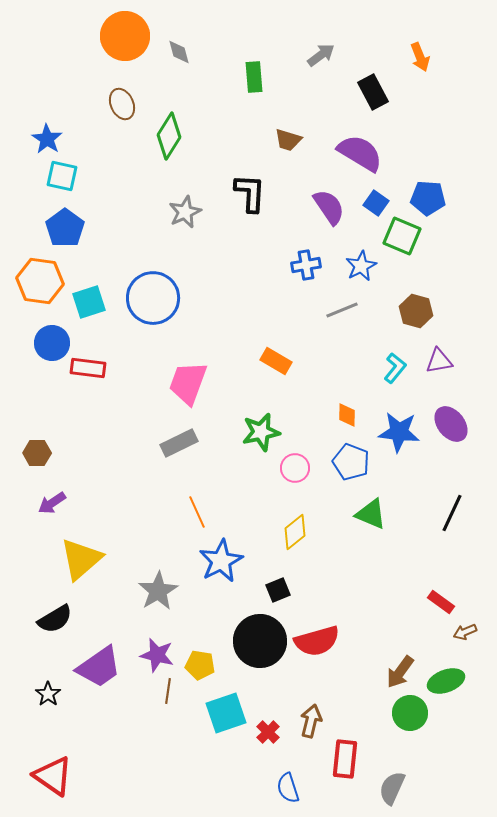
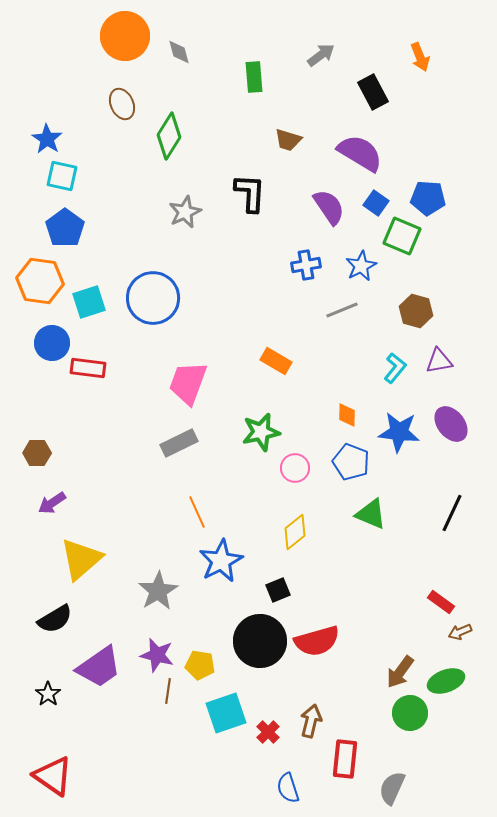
brown arrow at (465, 632): moved 5 px left
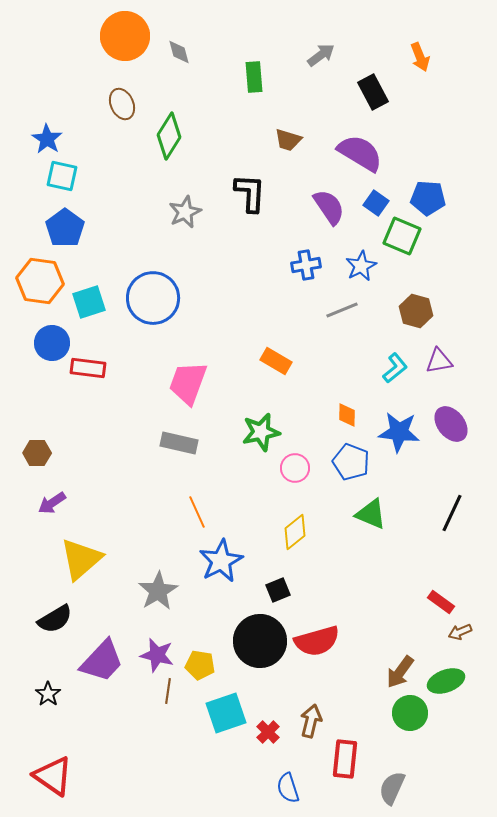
cyan L-shape at (395, 368): rotated 12 degrees clockwise
gray rectangle at (179, 443): rotated 39 degrees clockwise
purple trapezoid at (99, 667): moved 3 px right, 6 px up; rotated 12 degrees counterclockwise
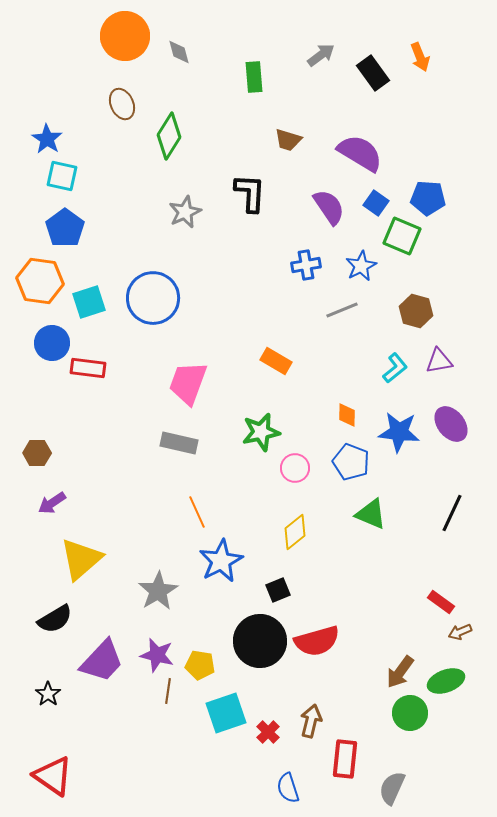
black rectangle at (373, 92): moved 19 px up; rotated 8 degrees counterclockwise
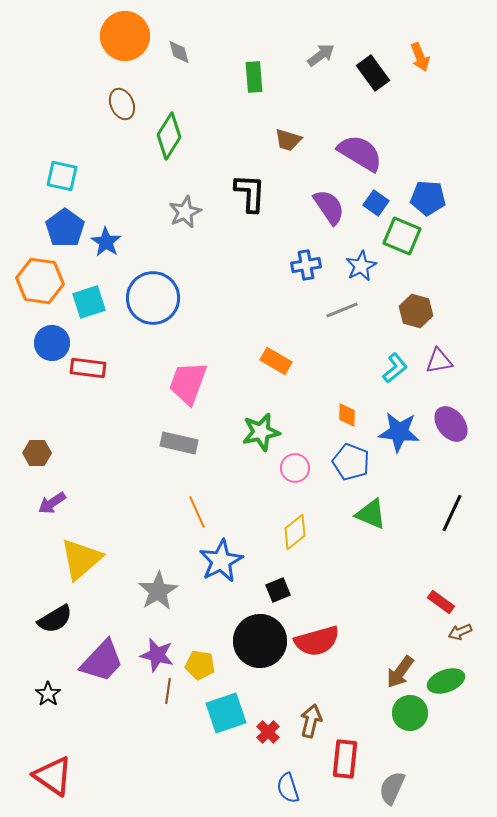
blue star at (47, 139): moved 59 px right, 103 px down
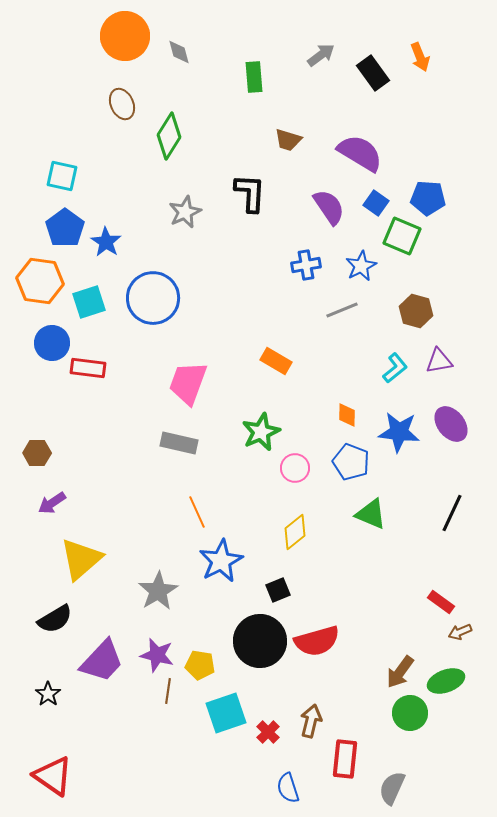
green star at (261, 432): rotated 12 degrees counterclockwise
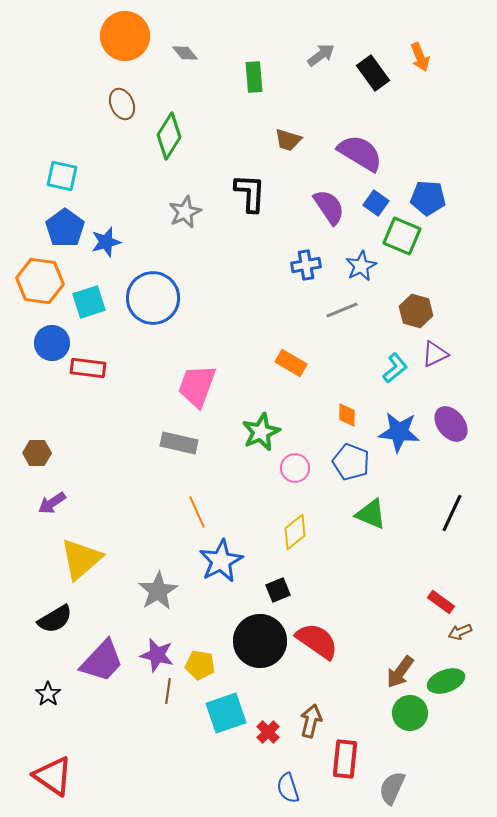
gray diamond at (179, 52): moved 6 px right, 1 px down; rotated 24 degrees counterclockwise
blue star at (106, 242): rotated 24 degrees clockwise
orange rectangle at (276, 361): moved 15 px right, 2 px down
purple triangle at (439, 361): moved 4 px left, 7 px up; rotated 16 degrees counterclockwise
pink trapezoid at (188, 383): moved 9 px right, 3 px down
red semicircle at (317, 641): rotated 129 degrees counterclockwise
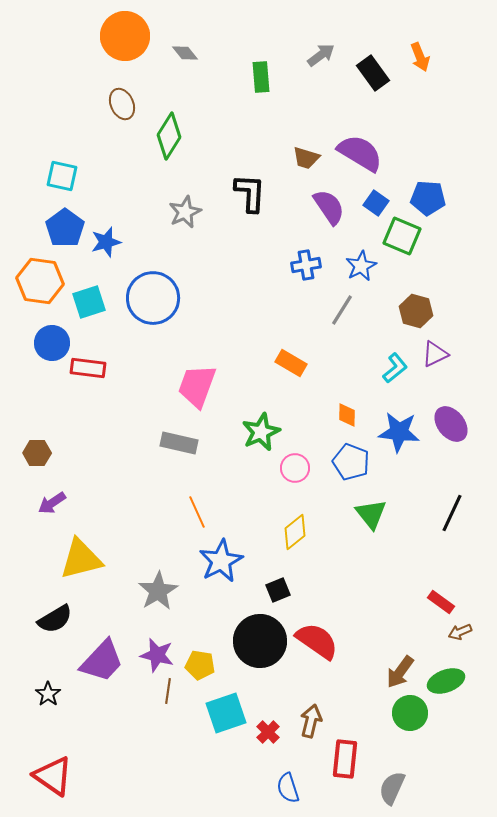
green rectangle at (254, 77): moved 7 px right
brown trapezoid at (288, 140): moved 18 px right, 18 px down
gray line at (342, 310): rotated 36 degrees counterclockwise
green triangle at (371, 514): rotated 28 degrees clockwise
yellow triangle at (81, 559): rotated 27 degrees clockwise
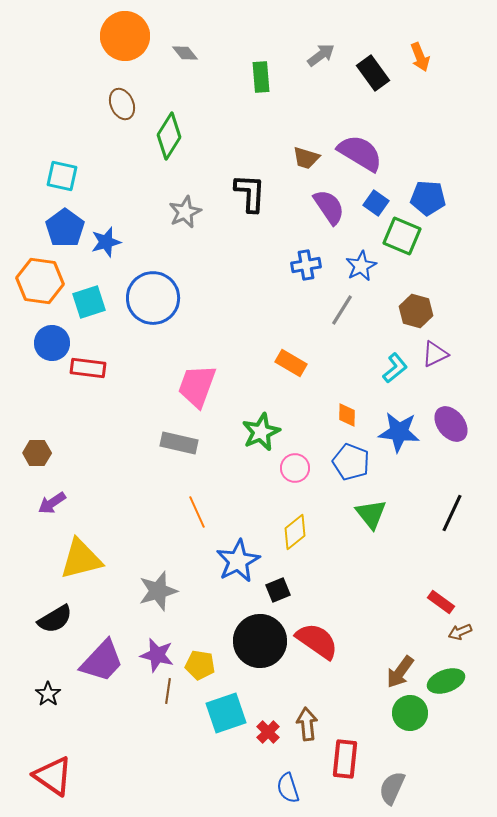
blue star at (221, 561): moved 17 px right
gray star at (158, 591): rotated 15 degrees clockwise
brown arrow at (311, 721): moved 4 px left, 3 px down; rotated 20 degrees counterclockwise
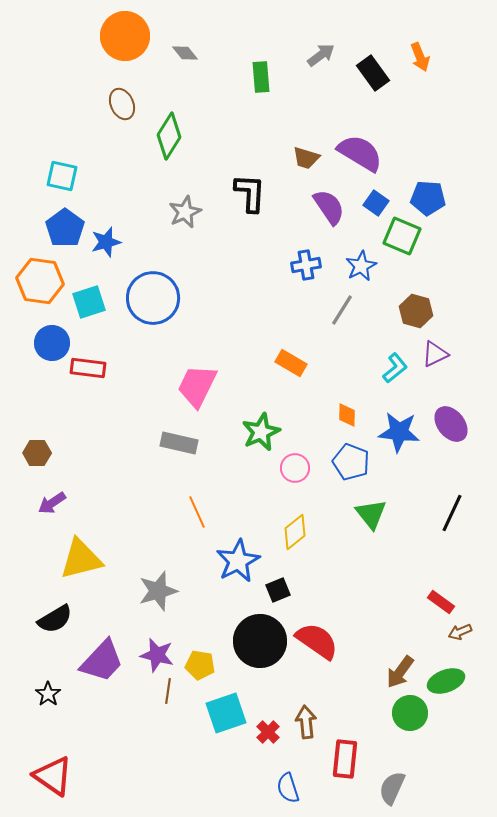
pink trapezoid at (197, 386): rotated 6 degrees clockwise
brown arrow at (307, 724): moved 1 px left, 2 px up
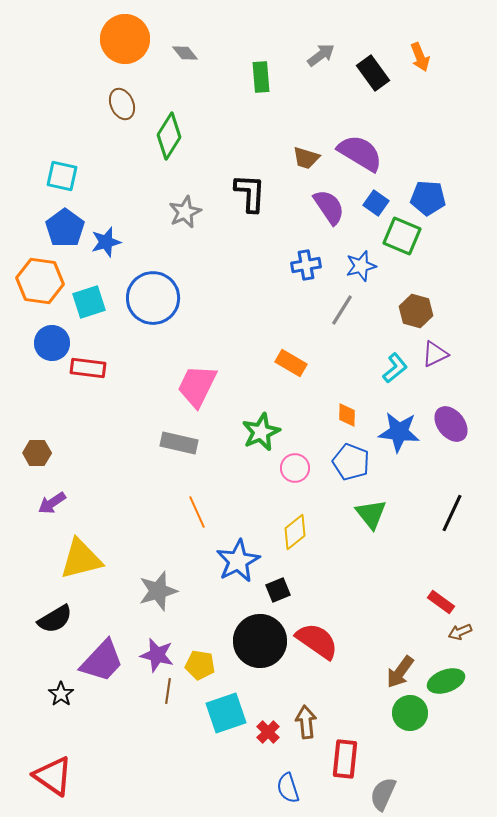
orange circle at (125, 36): moved 3 px down
blue star at (361, 266): rotated 12 degrees clockwise
black star at (48, 694): moved 13 px right
gray semicircle at (392, 788): moved 9 px left, 6 px down
